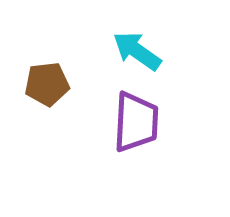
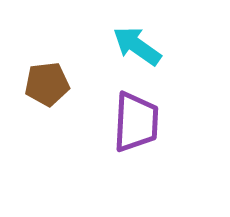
cyan arrow: moved 5 px up
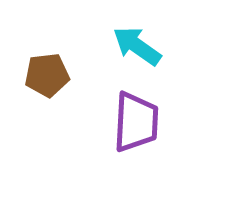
brown pentagon: moved 9 px up
